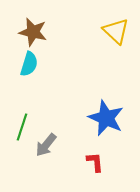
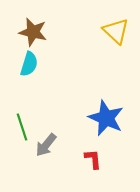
green line: rotated 36 degrees counterclockwise
red L-shape: moved 2 px left, 3 px up
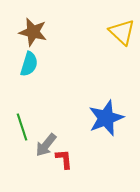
yellow triangle: moved 6 px right, 1 px down
blue star: rotated 27 degrees clockwise
red L-shape: moved 29 px left
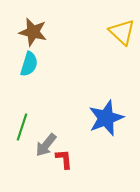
green line: rotated 36 degrees clockwise
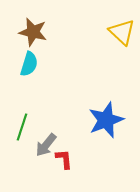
blue star: moved 2 px down
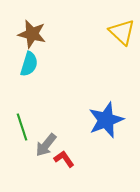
brown star: moved 1 px left, 2 px down
green line: rotated 36 degrees counterclockwise
red L-shape: rotated 30 degrees counterclockwise
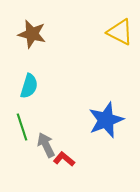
yellow triangle: moved 2 px left; rotated 16 degrees counterclockwise
cyan semicircle: moved 22 px down
gray arrow: rotated 115 degrees clockwise
red L-shape: rotated 15 degrees counterclockwise
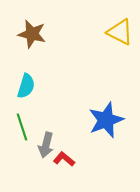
cyan semicircle: moved 3 px left
gray arrow: rotated 140 degrees counterclockwise
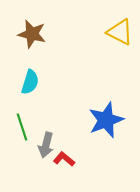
cyan semicircle: moved 4 px right, 4 px up
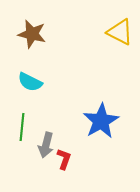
cyan semicircle: rotated 100 degrees clockwise
blue star: moved 5 px left, 1 px down; rotated 9 degrees counterclockwise
green line: rotated 24 degrees clockwise
red L-shape: rotated 70 degrees clockwise
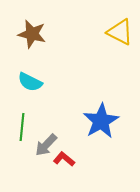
gray arrow: rotated 30 degrees clockwise
red L-shape: rotated 70 degrees counterclockwise
